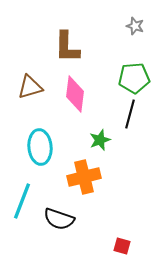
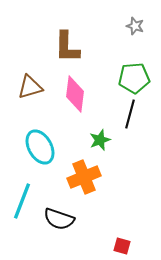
cyan ellipse: rotated 24 degrees counterclockwise
orange cross: rotated 8 degrees counterclockwise
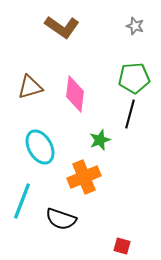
brown L-shape: moved 5 px left, 20 px up; rotated 56 degrees counterclockwise
black semicircle: moved 2 px right
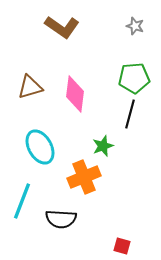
green star: moved 3 px right, 6 px down
black semicircle: rotated 16 degrees counterclockwise
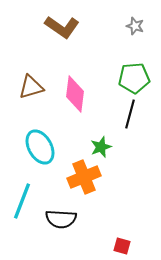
brown triangle: moved 1 px right
green star: moved 2 px left, 1 px down
